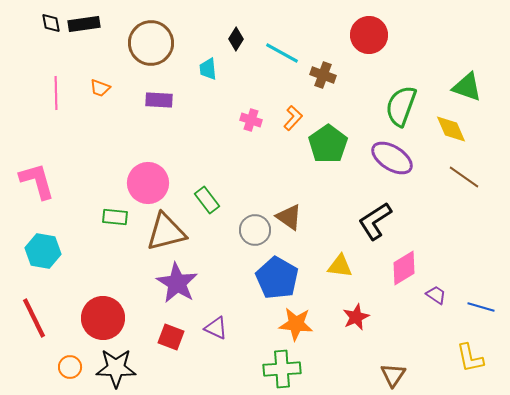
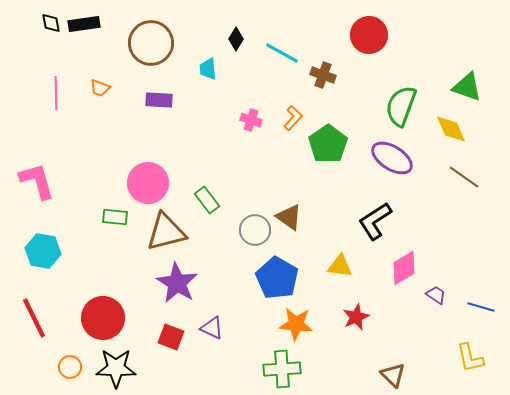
purple triangle at (216, 328): moved 4 px left
brown triangle at (393, 375): rotated 20 degrees counterclockwise
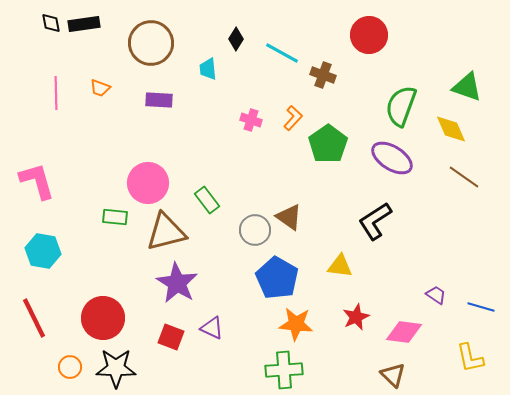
pink diamond at (404, 268): moved 64 px down; rotated 39 degrees clockwise
green cross at (282, 369): moved 2 px right, 1 px down
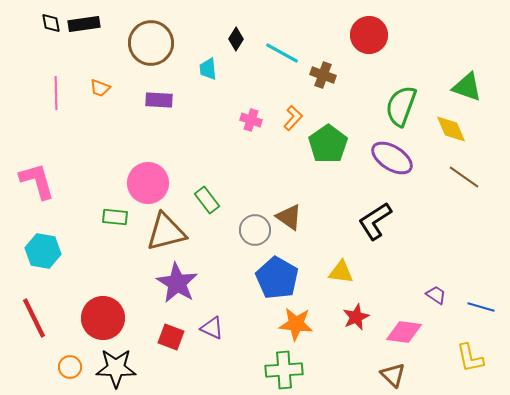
yellow triangle at (340, 266): moved 1 px right, 6 px down
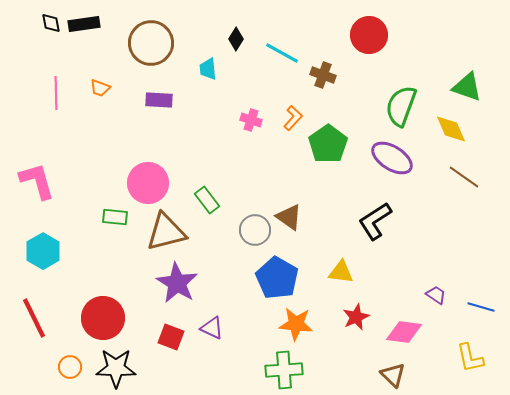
cyan hexagon at (43, 251): rotated 20 degrees clockwise
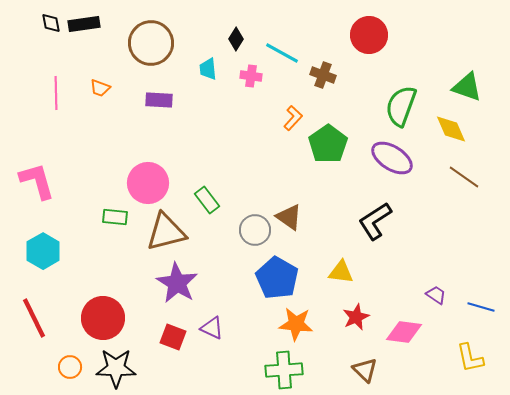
pink cross at (251, 120): moved 44 px up; rotated 10 degrees counterclockwise
red square at (171, 337): moved 2 px right
brown triangle at (393, 375): moved 28 px left, 5 px up
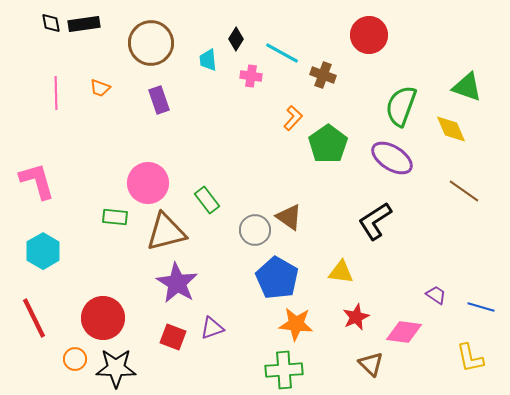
cyan trapezoid at (208, 69): moved 9 px up
purple rectangle at (159, 100): rotated 68 degrees clockwise
brown line at (464, 177): moved 14 px down
purple triangle at (212, 328): rotated 45 degrees counterclockwise
orange circle at (70, 367): moved 5 px right, 8 px up
brown triangle at (365, 370): moved 6 px right, 6 px up
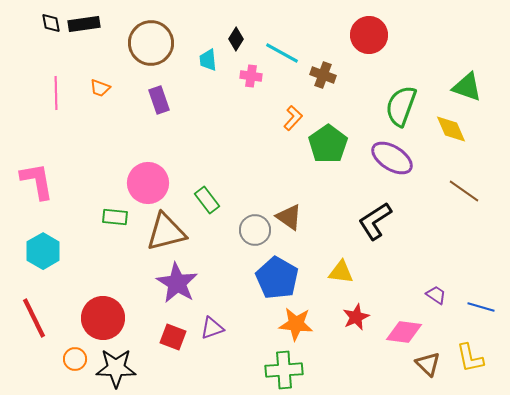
pink L-shape at (37, 181): rotated 6 degrees clockwise
brown triangle at (371, 364): moved 57 px right
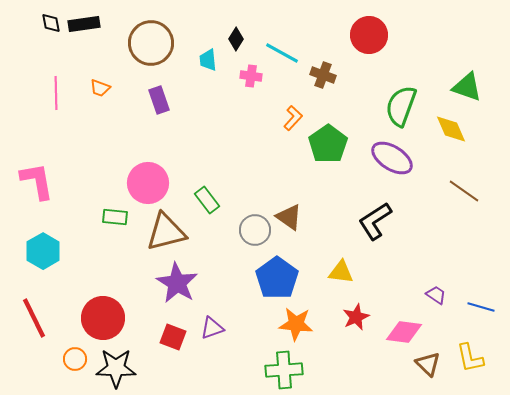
blue pentagon at (277, 278): rotated 6 degrees clockwise
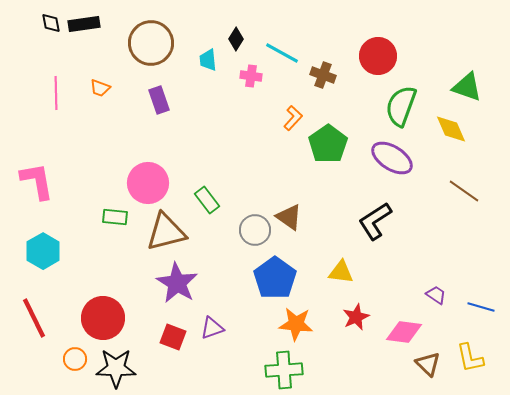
red circle at (369, 35): moved 9 px right, 21 px down
blue pentagon at (277, 278): moved 2 px left
